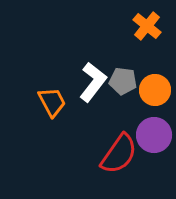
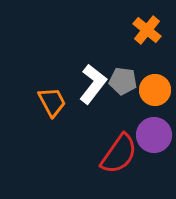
orange cross: moved 4 px down
white L-shape: moved 2 px down
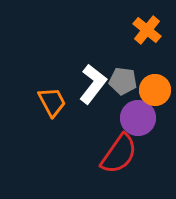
purple circle: moved 16 px left, 17 px up
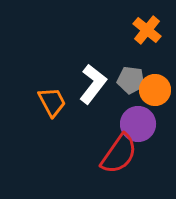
gray pentagon: moved 8 px right, 1 px up
purple circle: moved 6 px down
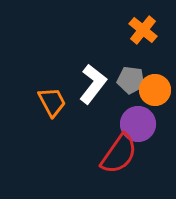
orange cross: moved 4 px left
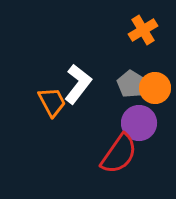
orange cross: rotated 20 degrees clockwise
gray pentagon: moved 4 px down; rotated 24 degrees clockwise
white L-shape: moved 15 px left
orange circle: moved 2 px up
purple circle: moved 1 px right, 1 px up
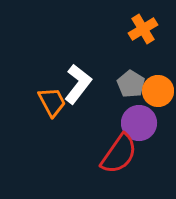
orange cross: moved 1 px up
orange circle: moved 3 px right, 3 px down
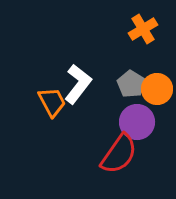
orange circle: moved 1 px left, 2 px up
purple circle: moved 2 px left, 1 px up
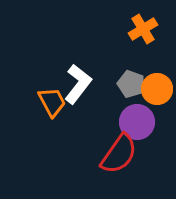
gray pentagon: rotated 12 degrees counterclockwise
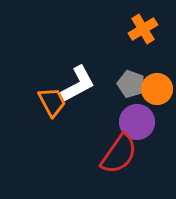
white L-shape: rotated 24 degrees clockwise
